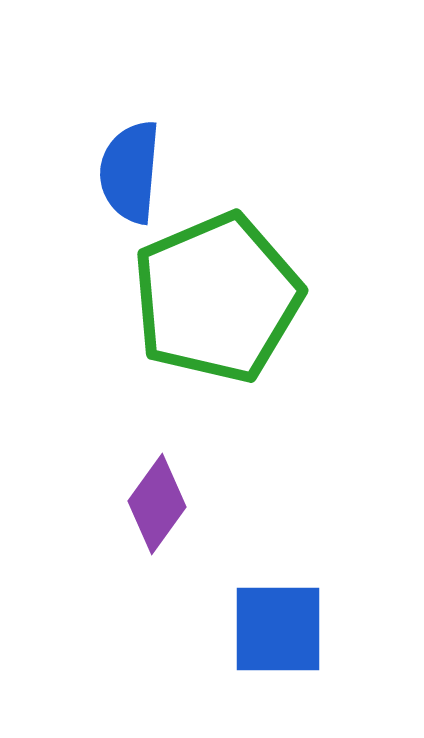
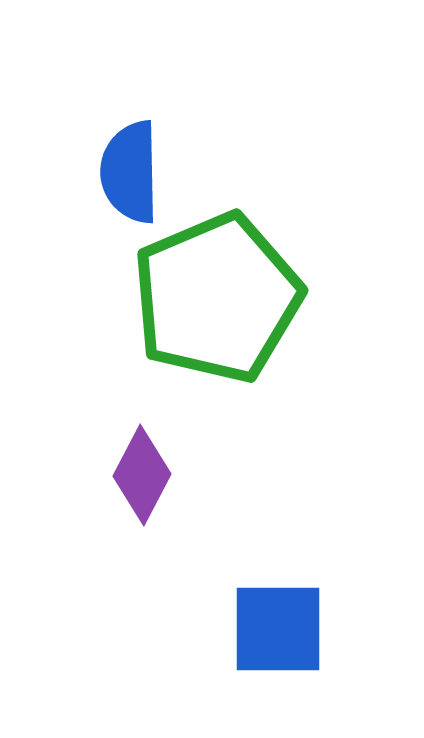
blue semicircle: rotated 6 degrees counterclockwise
purple diamond: moved 15 px left, 29 px up; rotated 8 degrees counterclockwise
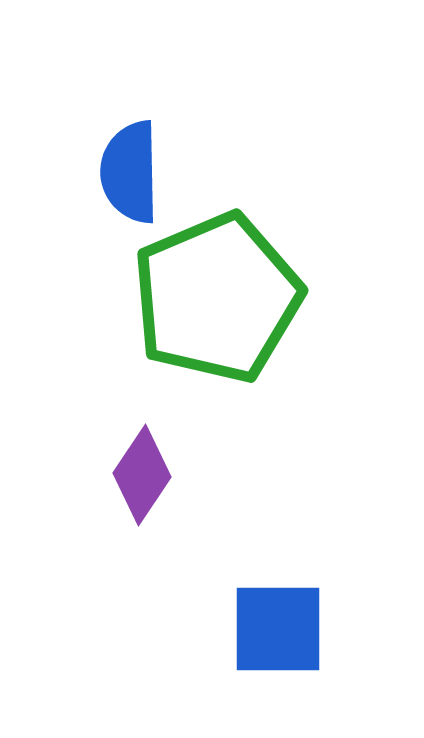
purple diamond: rotated 6 degrees clockwise
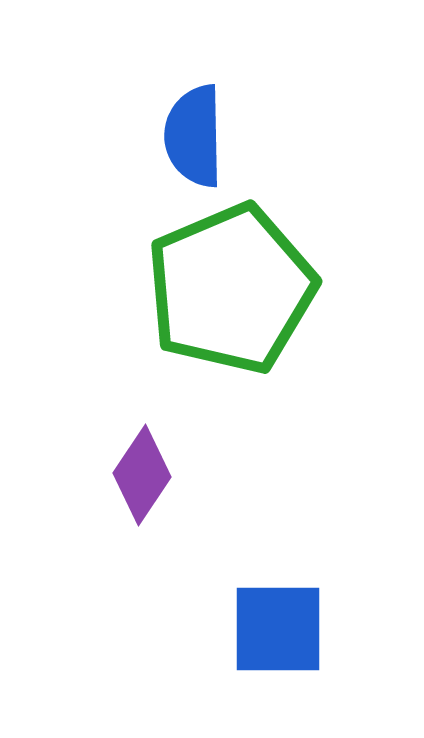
blue semicircle: moved 64 px right, 36 px up
green pentagon: moved 14 px right, 9 px up
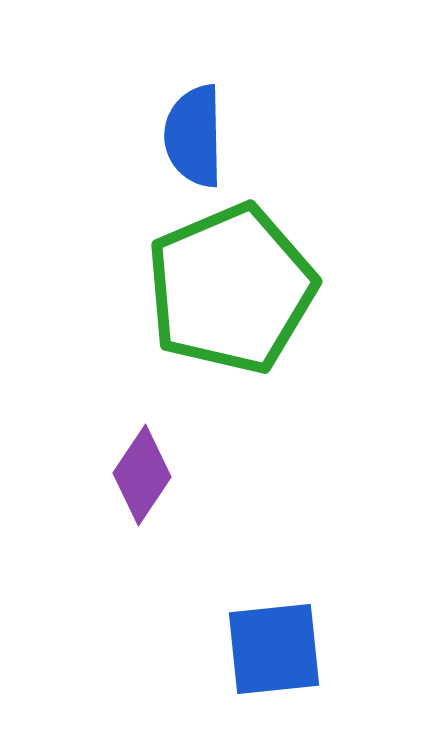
blue square: moved 4 px left, 20 px down; rotated 6 degrees counterclockwise
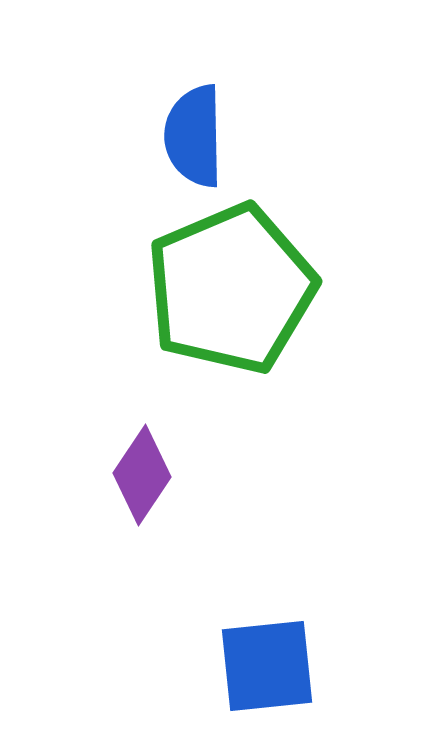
blue square: moved 7 px left, 17 px down
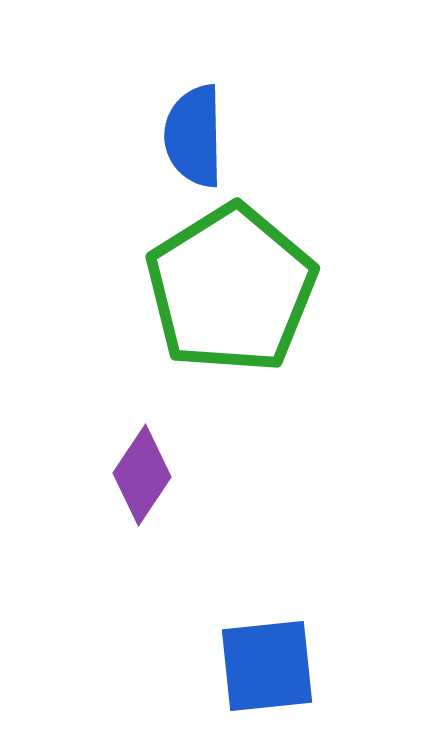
green pentagon: rotated 9 degrees counterclockwise
